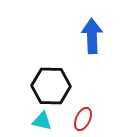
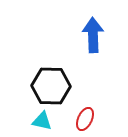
blue arrow: moved 1 px right, 1 px up
red ellipse: moved 2 px right
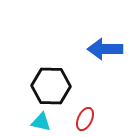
blue arrow: moved 12 px right, 14 px down; rotated 88 degrees counterclockwise
cyan triangle: moved 1 px left, 1 px down
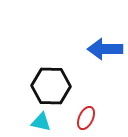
red ellipse: moved 1 px right, 1 px up
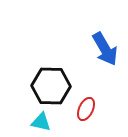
blue arrow: rotated 120 degrees counterclockwise
red ellipse: moved 9 px up
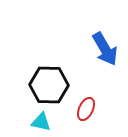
black hexagon: moved 2 px left, 1 px up
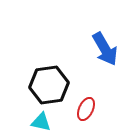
black hexagon: rotated 9 degrees counterclockwise
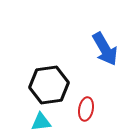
red ellipse: rotated 15 degrees counterclockwise
cyan triangle: rotated 20 degrees counterclockwise
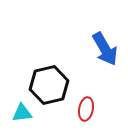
black hexagon: rotated 6 degrees counterclockwise
cyan triangle: moved 19 px left, 9 px up
